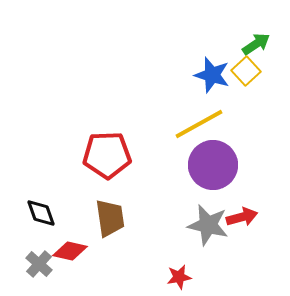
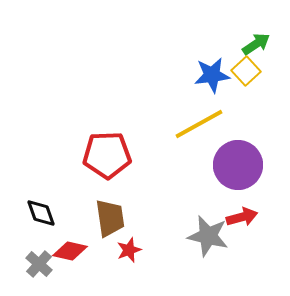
blue star: rotated 24 degrees counterclockwise
purple circle: moved 25 px right
gray star: moved 11 px down
red star: moved 50 px left, 27 px up; rotated 10 degrees counterclockwise
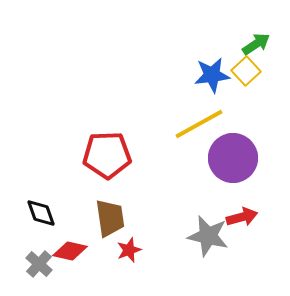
purple circle: moved 5 px left, 7 px up
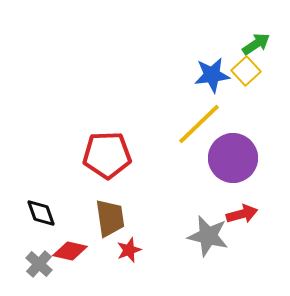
yellow line: rotated 15 degrees counterclockwise
red arrow: moved 3 px up
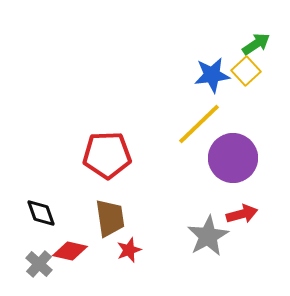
gray star: rotated 30 degrees clockwise
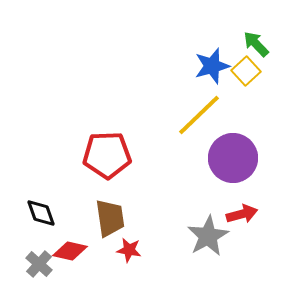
green arrow: rotated 100 degrees counterclockwise
blue star: moved 9 px up; rotated 9 degrees counterclockwise
yellow line: moved 9 px up
red star: rotated 30 degrees clockwise
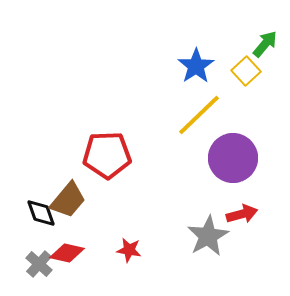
green arrow: moved 9 px right; rotated 84 degrees clockwise
blue star: moved 16 px left; rotated 18 degrees counterclockwise
brown trapezoid: moved 42 px left, 18 px up; rotated 48 degrees clockwise
red diamond: moved 3 px left, 2 px down
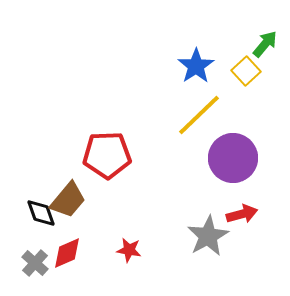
red diamond: rotated 36 degrees counterclockwise
gray cross: moved 4 px left, 1 px up
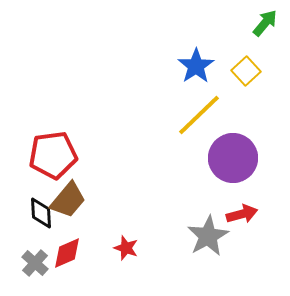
green arrow: moved 21 px up
red pentagon: moved 54 px left; rotated 6 degrees counterclockwise
black diamond: rotated 16 degrees clockwise
red star: moved 3 px left, 2 px up; rotated 10 degrees clockwise
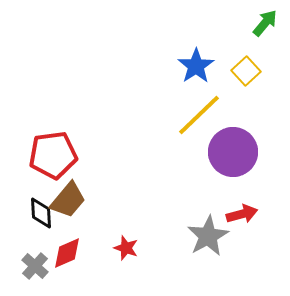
purple circle: moved 6 px up
gray cross: moved 3 px down
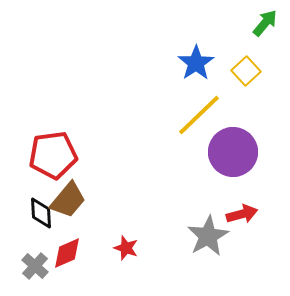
blue star: moved 3 px up
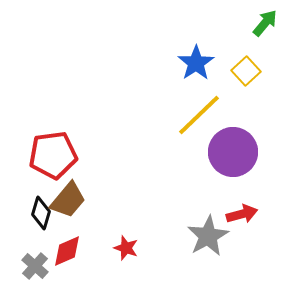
black diamond: rotated 20 degrees clockwise
red diamond: moved 2 px up
